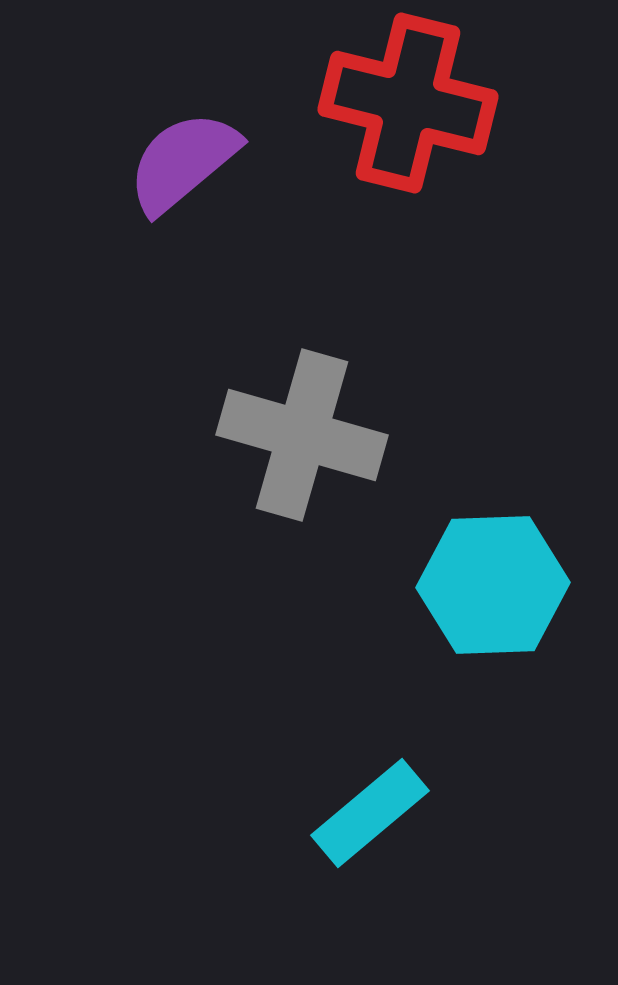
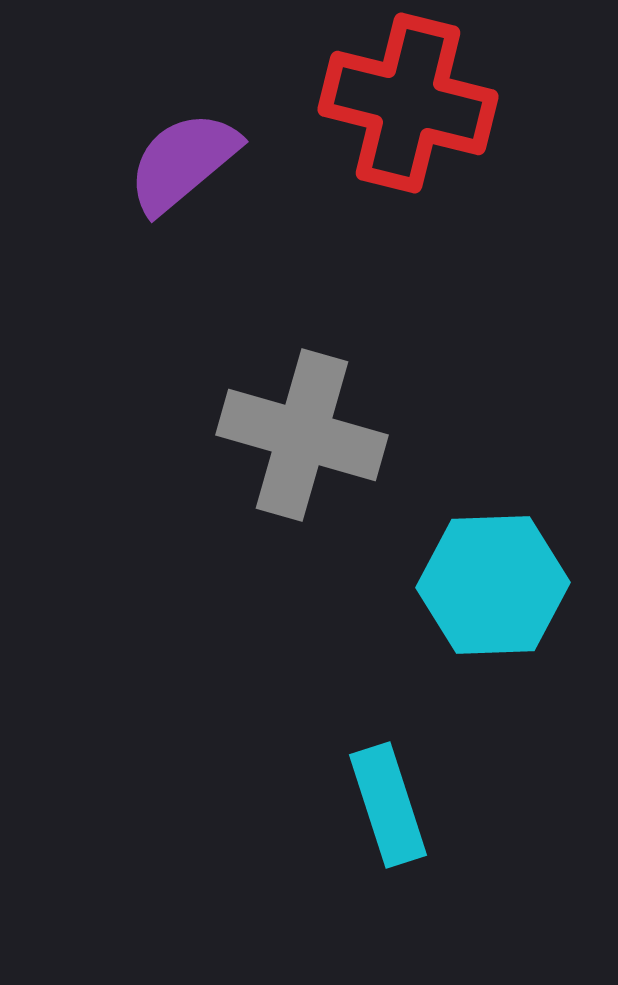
cyan rectangle: moved 18 px right, 8 px up; rotated 68 degrees counterclockwise
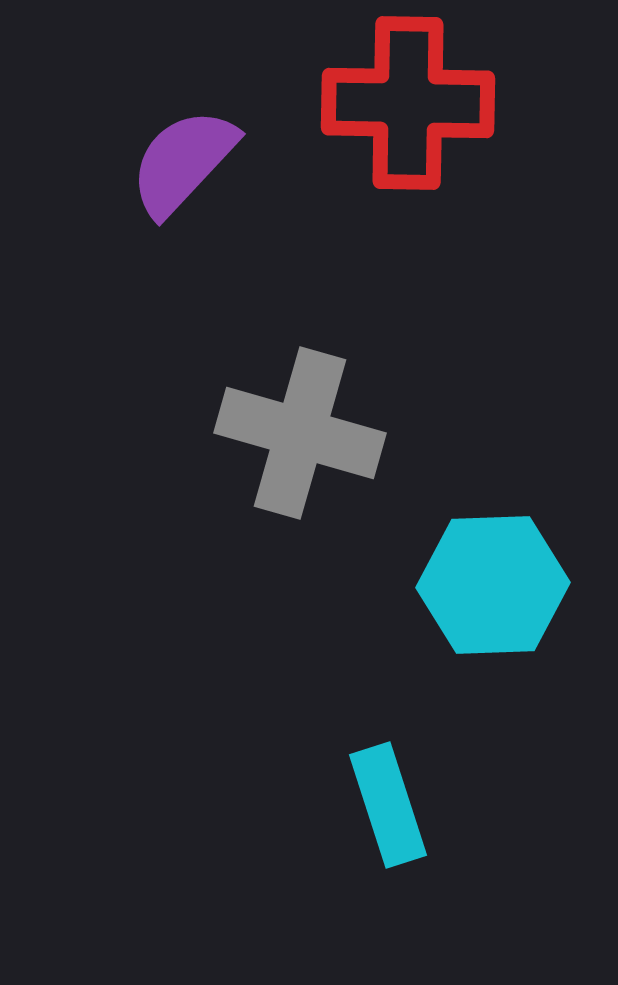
red cross: rotated 13 degrees counterclockwise
purple semicircle: rotated 7 degrees counterclockwise
gray cross: moved 2 px left, 2 px up
